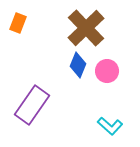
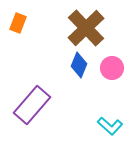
blue diamond: moved 1 px right
pink circle: moved 5 px right, 3 px up
purple rectangle: rotated 6 degrees clockwise
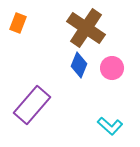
brown cross: rotated 12 degrees counterclockwise
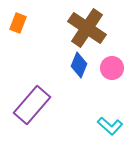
brown cross: moved 1 px right
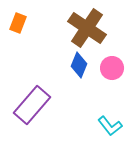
cyan L-shape: rotated 10 degrees clockwise
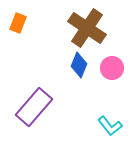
purple rectangle: moved 2 px right, 2 px down
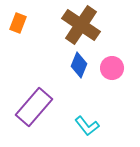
brown cross: moved 6 px left, 3 px up
cyan L-shape: moved 23 px left
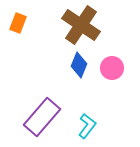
purple rectangle: moved 8 px right, 10 px down
cyan L-shape: rotated 105 degrees counterclockwise
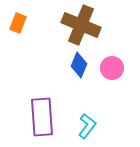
brown cross: rotated 12 degrees counterclockwise
purple rectangle: rotated 45 degrees counterclockwise
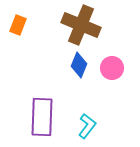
orange rectangle: moved 2 px down
purple rectangle: rotated 6 degrees clockwise
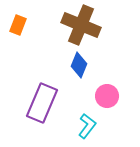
pink circle: moved 5 px left, 28 px down
purple rectangle: moved 14 px up; rotated 21 degrees clockwise
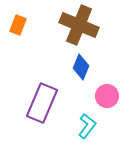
brown cross: moved 2 px left
blue diamond: moved 2 px right, 2 px down
